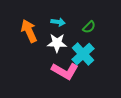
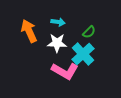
green semicircle: moved 5 px down
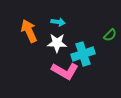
green semicircle: moved 21 px right, 3 px down
cyan cross: rotated 25 degrees clockwise
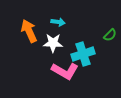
white star: moved 4 px left
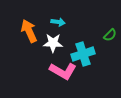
pink L-shape: moved 2 px left
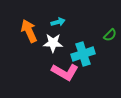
cyan arrow: rotated 24 degrees counterclockwise
pink L-shape: moved 2 px right, 1 px down
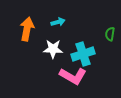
orange arrow: moved 2 px left, 2 px up; rotated 35 degrees clockwise
green semicircle: moved 1 px up; rotated 144 degrees clockwise
white star: moved 6 px down
pink L-shape: moved 8 px right, 4 px down
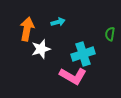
white star: moved 12 px left; rotated 18 degrees counterclockwise
